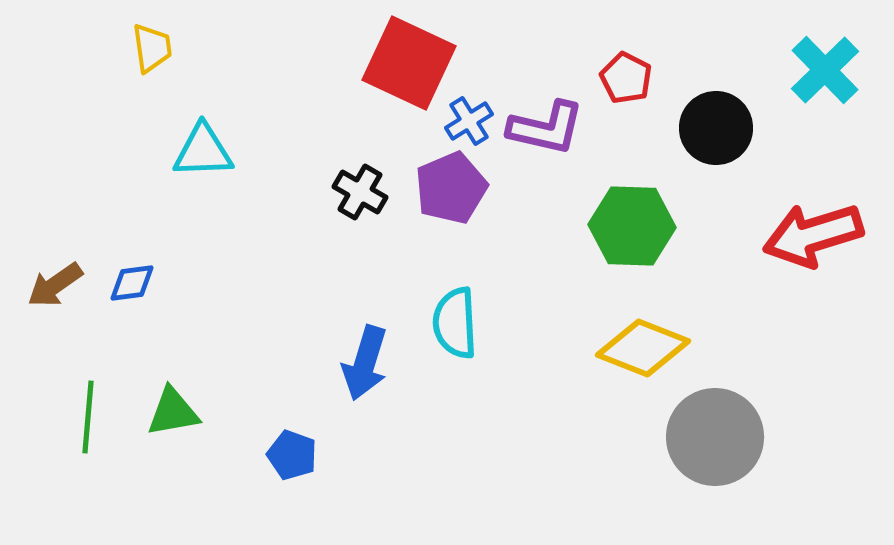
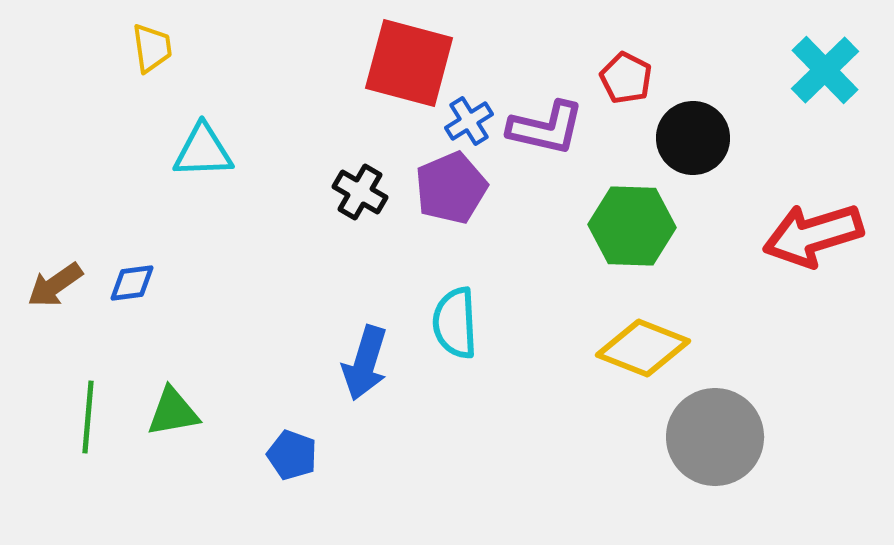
red square: rotated 10 degrees counterclockwise
black circle: moved 23 px left, 10 px down
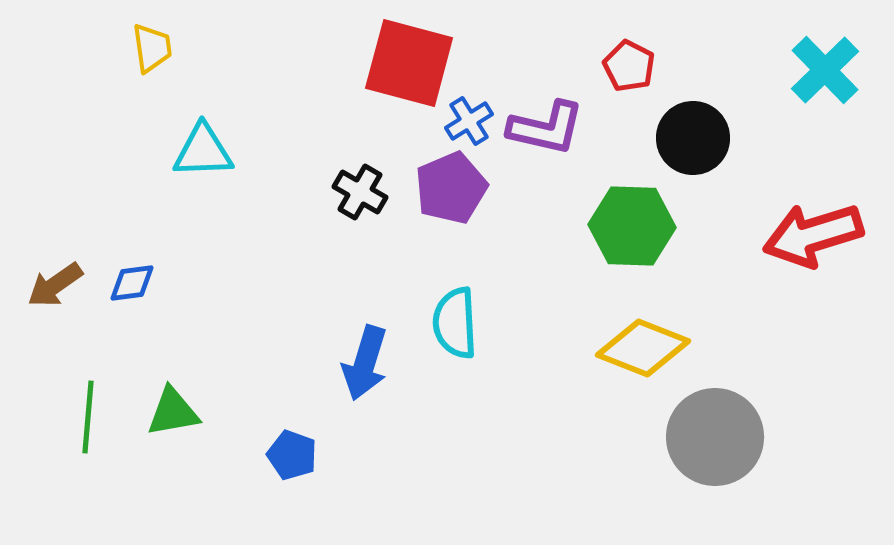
red pentagon: moved 3 px right, 12 px up
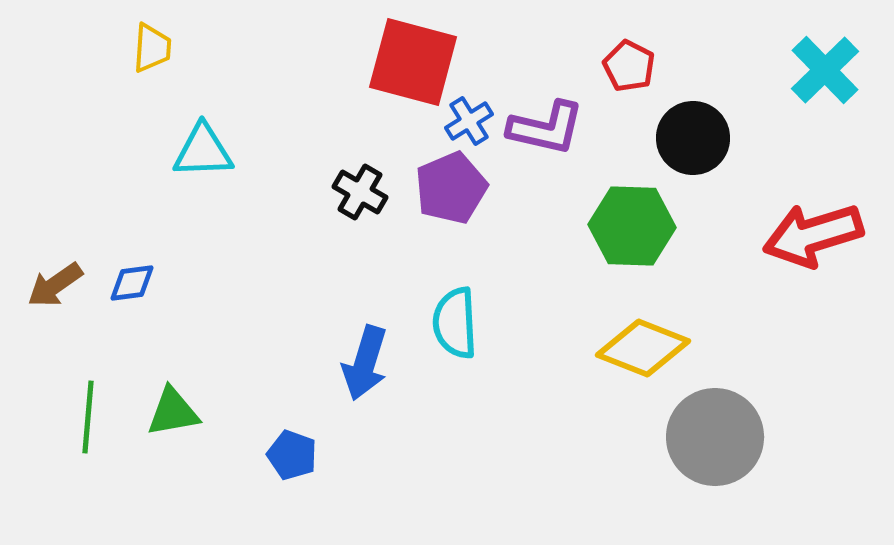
yellow trapezoid: rotated 12 degrees clockwise
red square: moved 4 px right, 1 px up
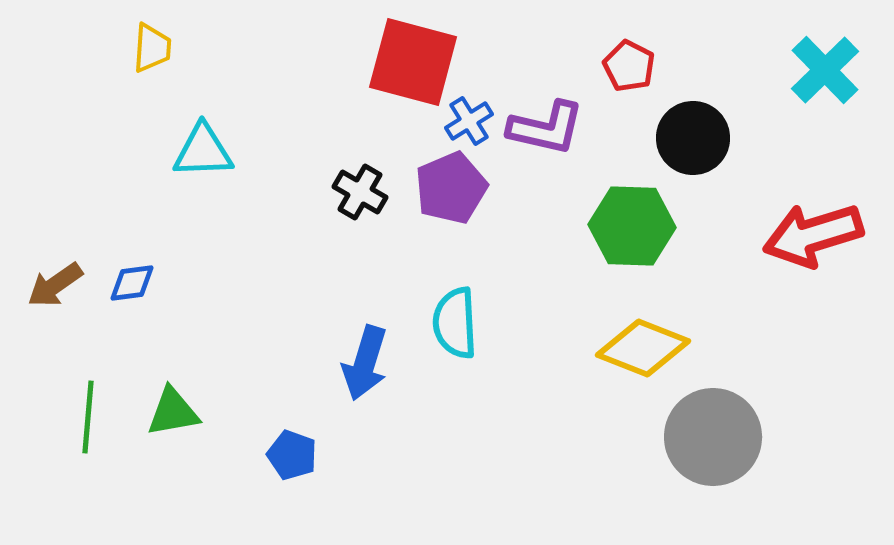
gray circle: moved 2 px left
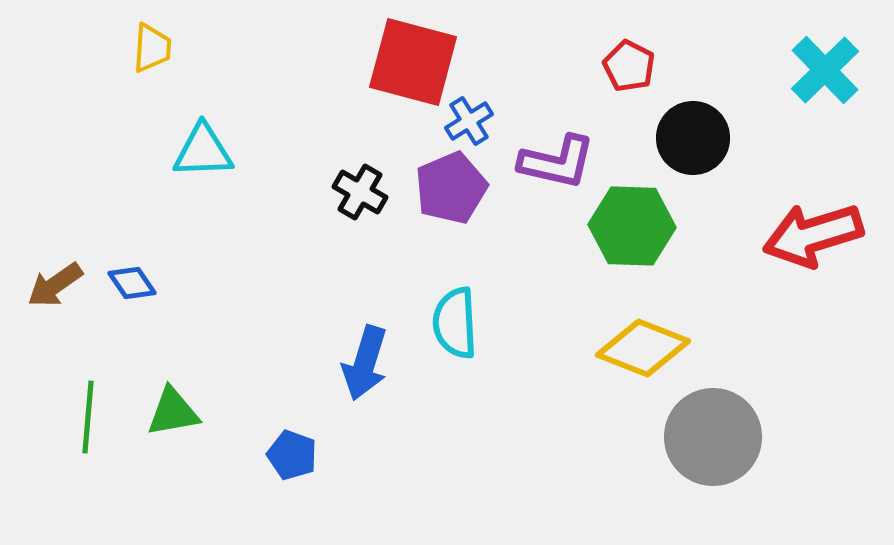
purple L-shape: moved 11 px right, 34 px down
blue diamond: rotated 63 degrees clockwise
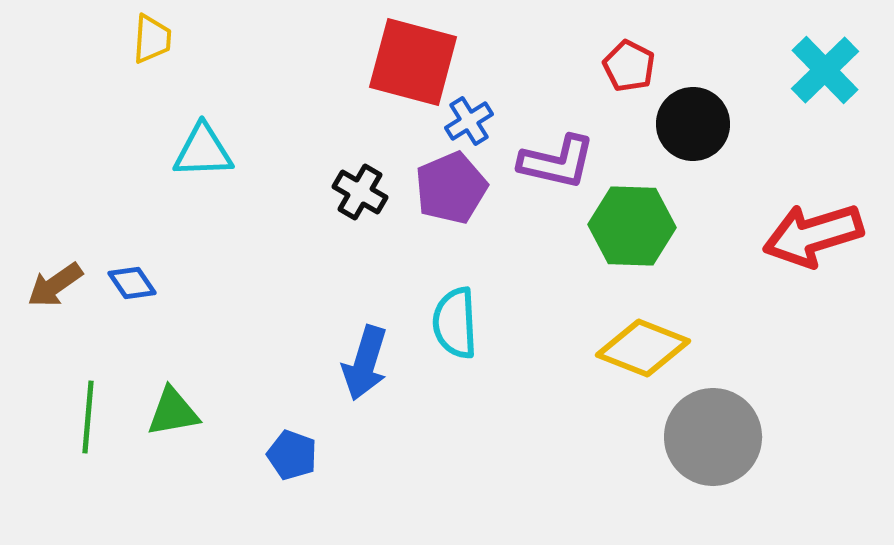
yellow trapezoid: moved 9 px up
black circle: moved 14 px up
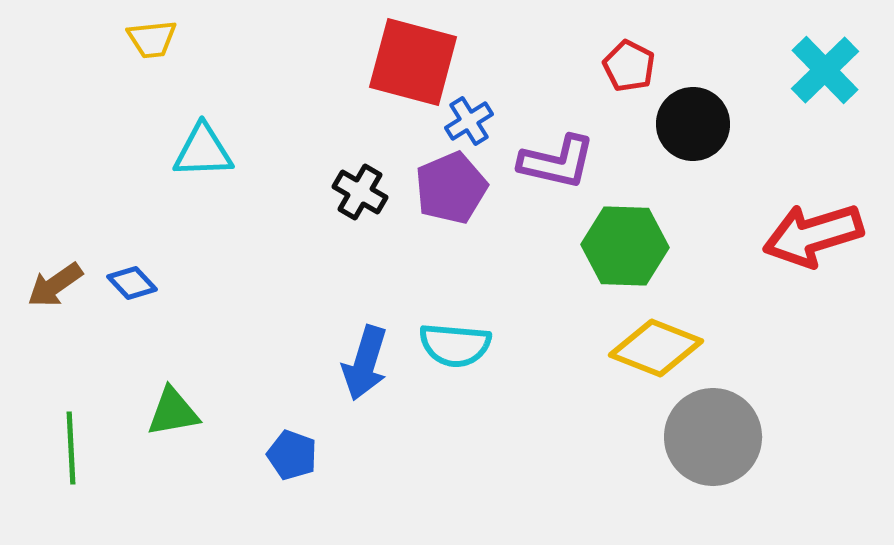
yellow trapezoid: rotated 80 degrees clockwise
green hexagon: moved 7 px left, 20 px down
blue diamond: rotated 9 degrees counterclockwise
cyan semicircle: moved 22 px down; rotated 82 degrees counterclockwise
yellow diamond: moved 13 px right
green line: moved 17 px left, 31 px down; rotated 8 degrees counterclockwise
